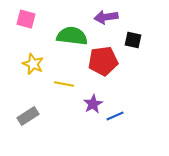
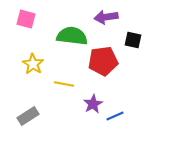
yellow star: rotated 10 degrees clockwise
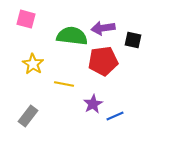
purple arrow: moved 3 px left, 11 px down
gray rectangle: rotated 20 degrees counterclockwise
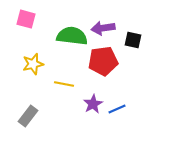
yellow star: rotated 25 degrees clockwise
blue line: moved 2 px right, 7 px up
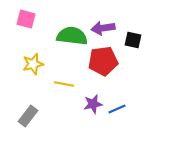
purple star: rotated 18 degrees clockwise
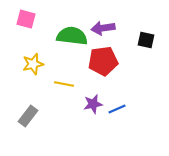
black square: moved 13 px right
